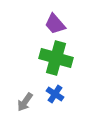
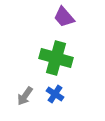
purple trapezoid: moved 9 px right, 7 px up
gray arrow: moved 6 px up
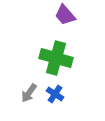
purple trapezoid: moved 1 px right, 2 px up
gray arrow: moved 4 px right, 3 px up
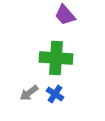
green cross: rotated 12 degrees counterclockwise
gray arrow: rotated 18 degrees clockwise
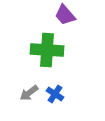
green cross: moved 9 px left, 8 px up
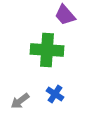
gray arrow: moved 9 px left, 8 px down
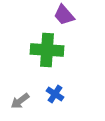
purple trapezoid: moved 1 px left
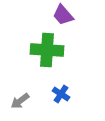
purple trapezoid: moved 1 px left
blue cross: moved 6 px right
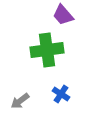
green cross: rotated 12 degrees counterclockwise
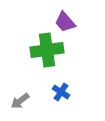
purple trapezoid: moved 2 px right, 7 px down
blue cross: moved 2 px up
